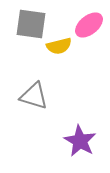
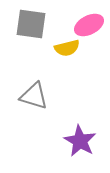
pink ellipse: rotated 12 degrees clockwise
yellow semicircle: moved 8 px right, 2 px down
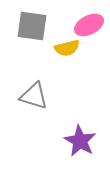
gray square: moved 1 px right, 2 px down
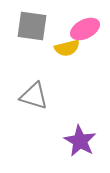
pink ellipse: moved 4 px left, 4 px down
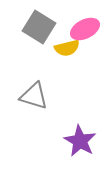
gray square: moved 7 px right, 1 px down; rotated 24 degrees clockwise
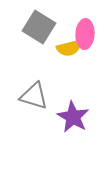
pink ellipse: moved 5 px down; rotated 60 degrees counterclockwise
yellow semicircle: moved 2 px right
purple star: moved 7 px left, 24 px up
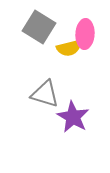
gray triangle: moved 11 px right, 2 px up
